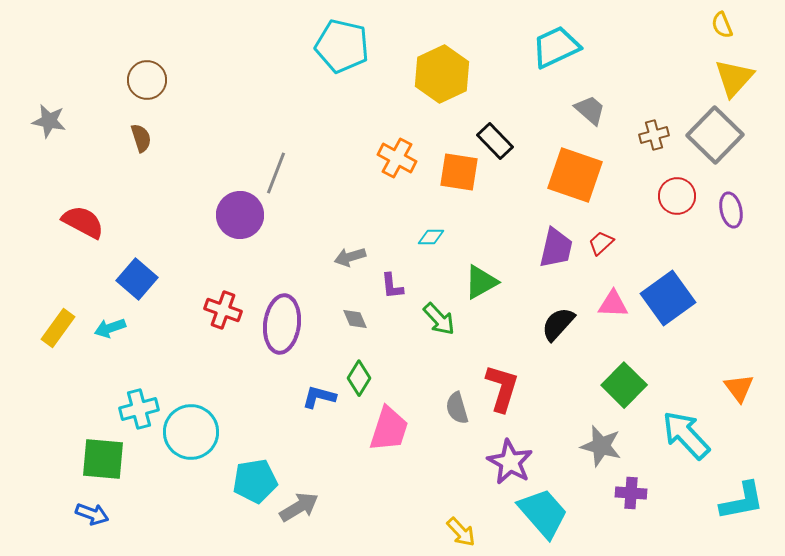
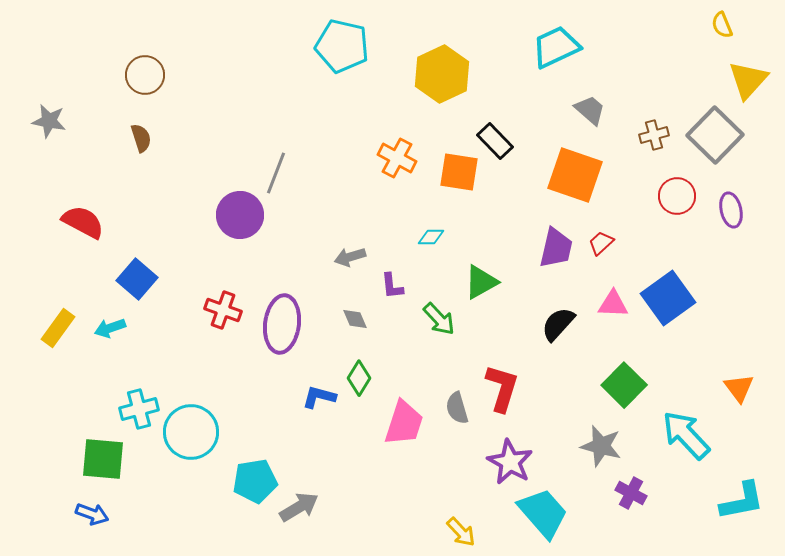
yellow triangle at (734, 78): moved 14 px right, 2 px down
brown circle at (147, 80): moved 2 px left, 5 px up
pink trapezoid at (389, 429): moved 15 px right, 6 px up
purple cross at (631, 493): rotated 24 degrees clockwise
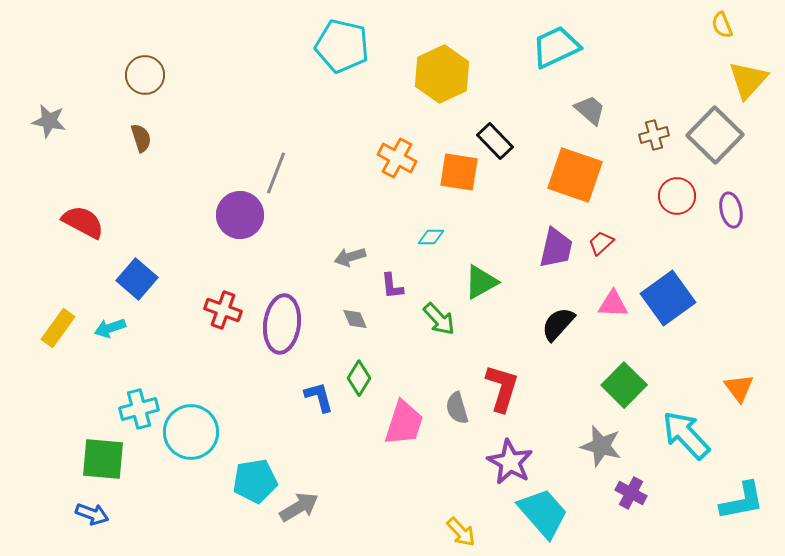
blue L-shape at (319, 397): rotated 60 degrees clockwise
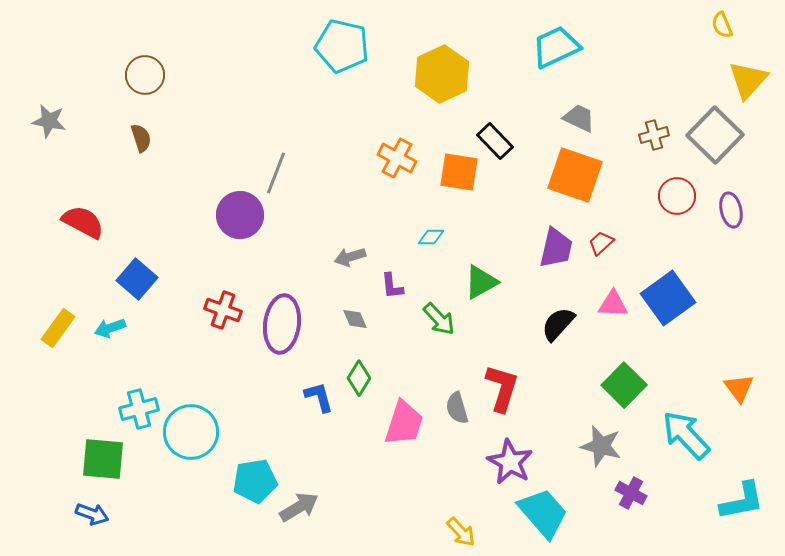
gray trapezoid at (590, 110): moved 11 px left, 8 px down; rotated 16 degrees counterclockwise
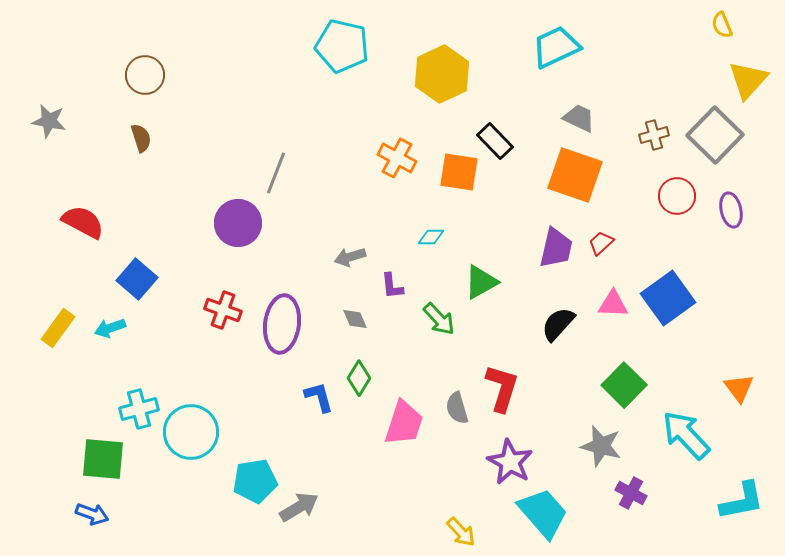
purple circle at (240, 215): moved 2 px left, 8 px down
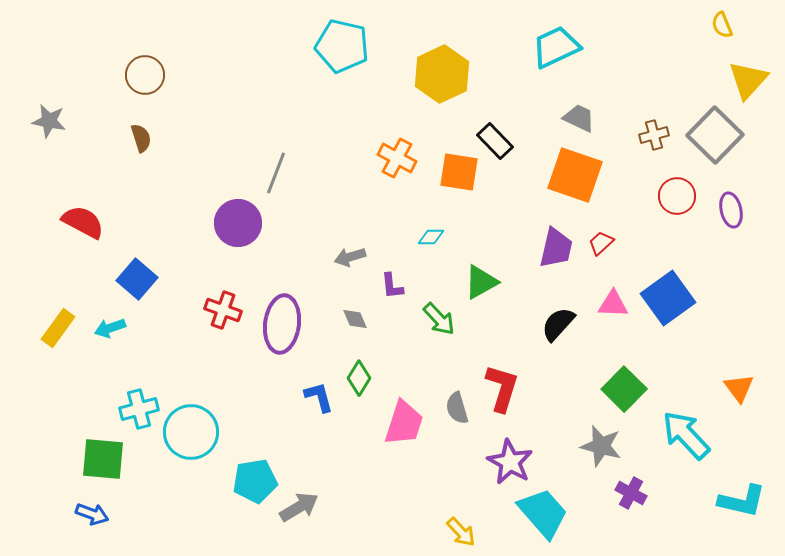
green square at (624, 385): moved 4 px down
cyan L-shape at (742, 501): rotated 24 degrees clockwise
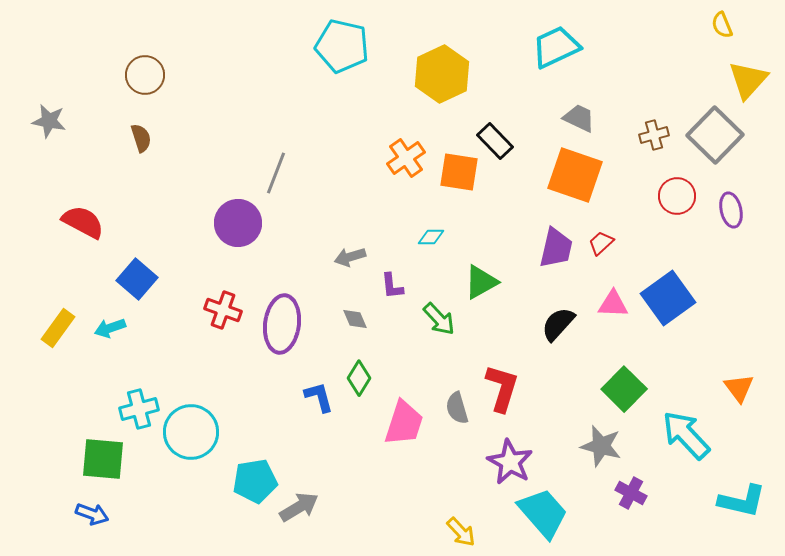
orange cross at (397, 158): moved 9 px right; rotated 27 degrees clockwise
